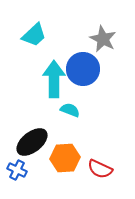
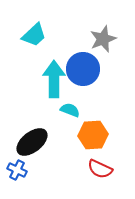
gray star: rotated 24 degrees clockwise
orange hexagon: moved 28 px right, 23 px up
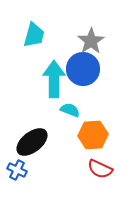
cyan trapezoid: rotated 32 degrees counterclockwise
gray star: moved 12 px left, 2 px down; rotated 12 degrees counterclockwise
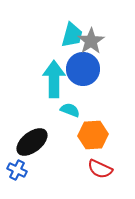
cyan trapezoid: moved 38 px right
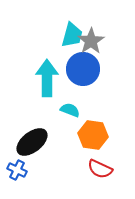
cyan arrow: moved 7 px left, 1 px up
orange hexagon: rotated 12 degrees clockwise
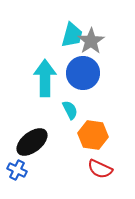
blue circle: moved 4 px down
cyan arrow: moved 2 px left
cyan semicircle: rotated 42 degrees clockwise
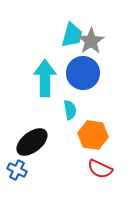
cyan semicircle: rotated 18 degrees clockwise
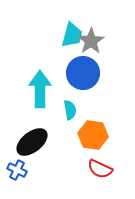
cyan arrow: moved 5 px left, 11 px down
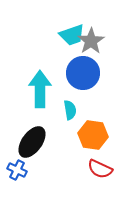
cyan trapezoid: rotated 56 degrees clockwise
black ellipse: rotated 16 degrees counterclockwise
